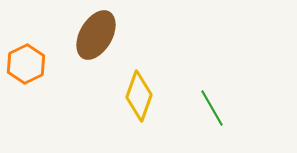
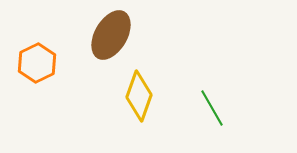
brown ellipse: moved 15 px right
orange hexagon: moved 11 px right, 1 px up
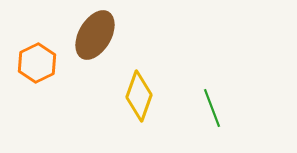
brown ellipse: moved 16 px left
green line: rotated 9 degrees clockwise
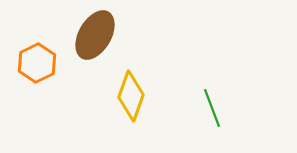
yellow diamond: moved 8 px left
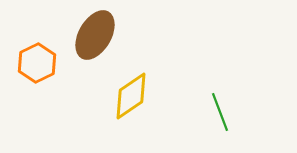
yellow diamond: rotated 36 degrees clockwise
green line: moved 8 px right, 4 px down
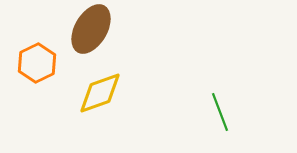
brown ellipse: moved 4 px left, 6 px up
yellow diamond: moved 31 px left, 3 px up; rotated 15 degrees clockwise
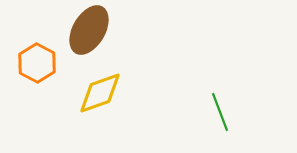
brown ellipse: moved 2 px left, 1 px down
orange hexagon: rotated 6 degrees counterclockwise
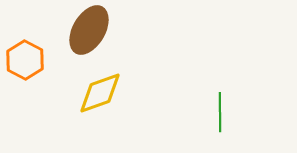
orange hexagon: moved 12 px left, 3 px up
green line: rotated 21 degrees clockwise
